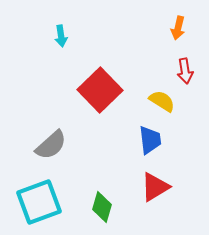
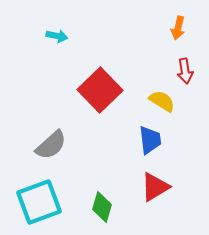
cyan arrow: moved 4 px left; rotated 70 degrees counterclockwise
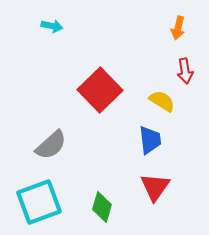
cyan arrow: moved 5 px left, 10 px up
red triangle: rotated 24 degrees counterclockwise
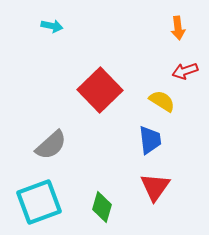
orange arrow: rotated 20 degrees counterclockwise
red arrow: rotated 80 degrees clockwise
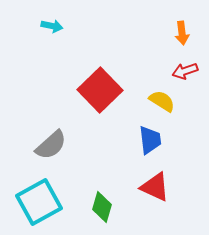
orange arrow: moved 4 px right, 5 px down
red triangle: rotated 40 degrees counterclockwise
cyan square: rotated 9 degrees counterclockwise
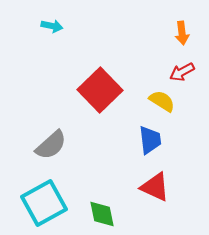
red arrow: moved 3 px left, 1 px down; rotated 10 degrees counterclockwise
cyan square: moved 5 px right, 1 px down
green diamond: moved 7 px down; rotated 28 degrees counterclockwise
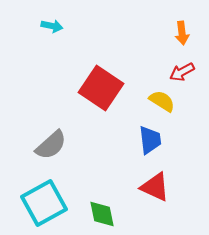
red square: moved 1 px right, 2 px up; rotated 12 degrees counterclockwise
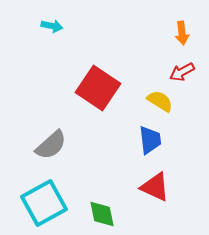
red square: moved 3 px left
yellow semicircle: moved 2 px left
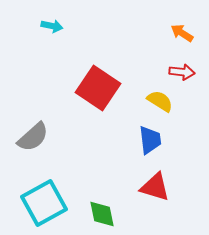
orange arrow: rotated 130 degrees clockwise
red arrow: rotated 145 degrees counterclockwise
gray semicircle: moved 18 px left, 8 px up
red triangle: rotated 8 degrees counterclockwise
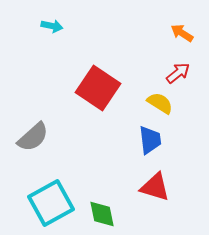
red arrow: moved 4 px left, 1 px down; rotated 45 degrees counterclockwise
yellow semicircle: moved 2 px down
cyan square: moved 7 px right
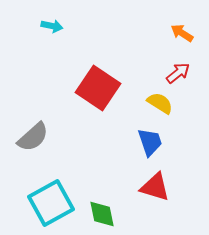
blue trapezoid: moved 2 px down; rotated 12 degrees counterclockwise
